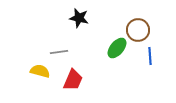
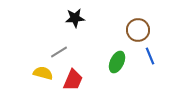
black star: moved 4 px left; rotated 18 degrees counterclockwise
green ellipse: moved 14 px down; rotated 15 degrees counterclockwise
gray line: rotated 24 degrees counterclockwise
blue line: rotated 18 degrees counterclockwise
yellow semicircle: moved 3 px right, 2 px down
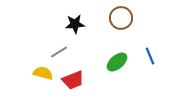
black star: moved 6 px down
brown circle: moved 17 px left, 12 px up
green ellipse: rotated 25 degrees clockwise
red trapezoid: rotated 45 degrees clockwise
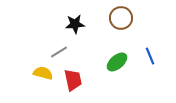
red trapezoid: rotated 80 degrees counterclockwise
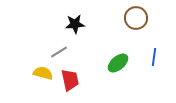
brown circle: moved 15 px right
blue line: moved 4 px right, 1 px down; rotated 30 degrees clockwise
green ellipse: moved 1 px right, 1 px down
red trapezoid: moved 3 px left
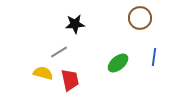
brown circle: moved 4 px right
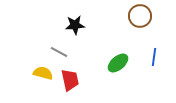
brown circle: moved 2 px up
black star: moved 1 px down
gray line: rotated 60 degrees clockwise
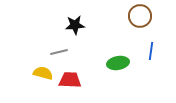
gray line: rotated 42 degrees counterclockwise
blue line: moved 3 px left, 6 px up
green ellipse: rotated 30 degrees clockwise
red trapezoid: rotated 75 degrees counterclockwise
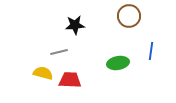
brown circle: moved 11 px left
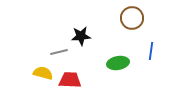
brown circle: moved 3 px right, 2 px down
black star: moved 6 px right, 11 px down
